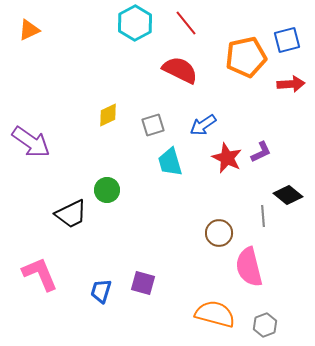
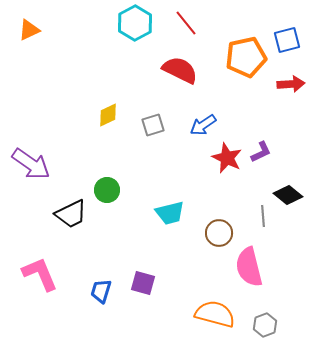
purple arrow: moved 22 px down
cyan trapezoid: moved 51 px down; rotated 88 degrees counterclockwise
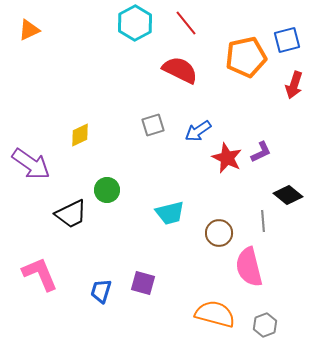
red arrow: moved 3 px right, 1 px down; rotated 112 degrees clockwise
yellow diamond: moved 28 px left, 20 px down
blue arrow: moved 5 px left, 6 px down
gray line: moved 5 px down
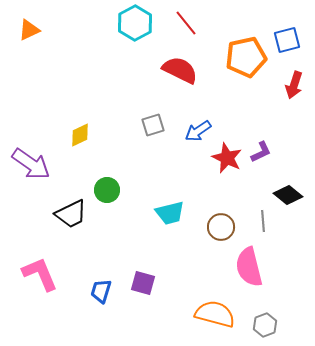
brown circle: moved 2 px right, 6 px up
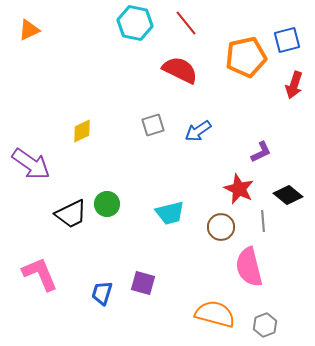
cyan hexagon: rotated 20 degrees counterclockwise
yellow diamond: moved 2 px right, 4 px up
red star: moved 12 px right, 31 px down
green circle: moved 14 px down
blue trapezoid: moved 1 px right, 2 px down
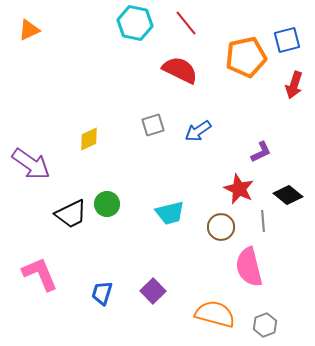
yellow diamond: moved 7 px right, 8 px down
purple square: moved 10 px right, 8 px down; rotated 30 degrees clockwise
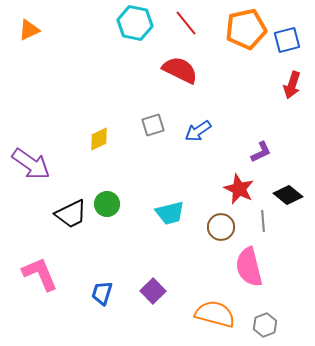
orange pentagon: moved 28 px up
red arrow: moved 2 px left
yellow diamond: moved 10 px right
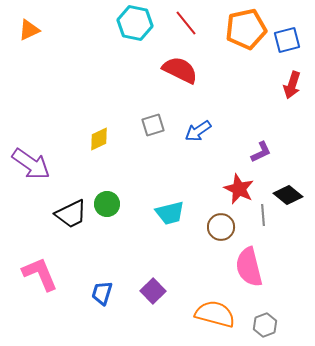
gray line: moved 6 px up
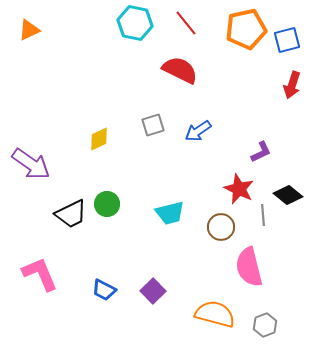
blue trapezoid: moved 2 px right, 3 px up; rotated 80 degrees counterclockwise
